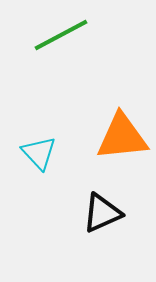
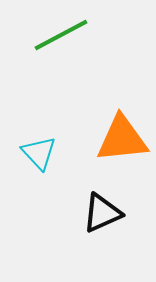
orange triangle: moved 2 px down
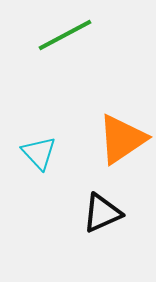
green line: moved 4 px right
orange triangle: rotated 28 degrees counterclockwise
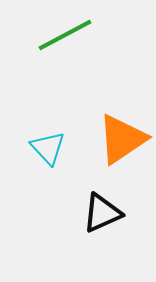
cyan triangle: moved 9 px right, 5 px up
